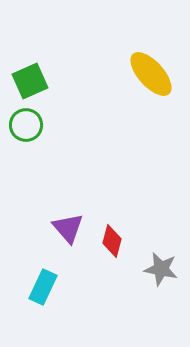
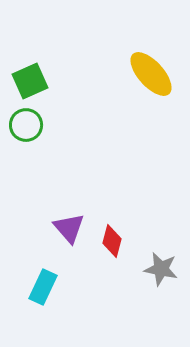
purple triangle: moved 1 px right
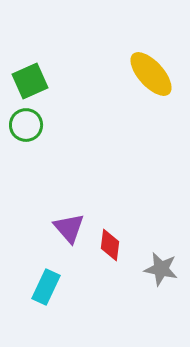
red diamond: moved 2 px left, 4 px down; rotated 8 degrees counterclockwise
cyan rectangle: moved 3 px right
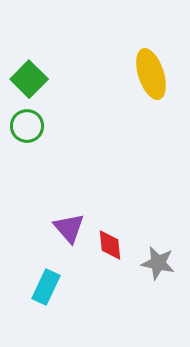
yellow ellipse: rotated 24 degrees clockwise
green square: moved 1 px left, 2 px up; rotated 21 degrees counterclockwise
green circle: moved 1 px right, 1 px down
red diamond: rotated 12 degrees counterclockwise
gray star: moved 3 px left, 6 px up
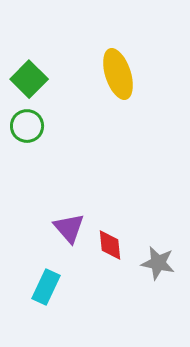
yellow ellipse: moved 33 px left
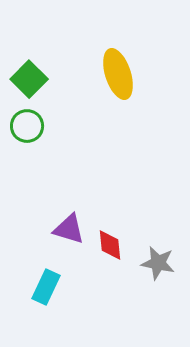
purple triangle: moved 1 px down; rotated 32 degrees counterclockwise
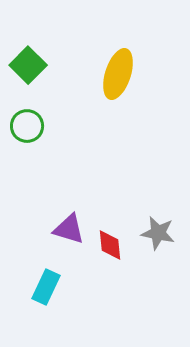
yellow ellipse: rotated 36 degrees clockwise
green square: moved 1 px left, 14 px up
gray star: moved 30 px up
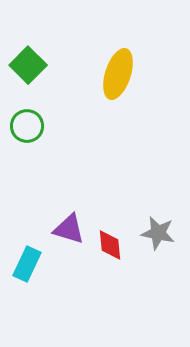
cyan rectangle: moved 19 px left, 23 px up
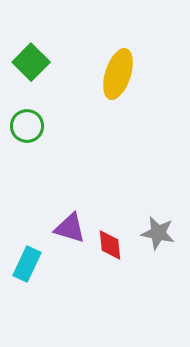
green square: moved 3 px right, 3 px up
purple triangle: moved 1 px right, 1 px up
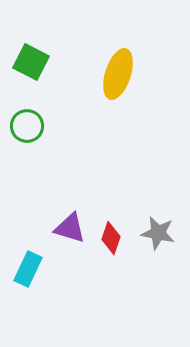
green square: rotated 18 degrees counterclockwise
red diamond: moved 1 px right, 7 px up; rotated 24 degrees clockwise
cyan rectangle: moved 1 px right, 5 px down
